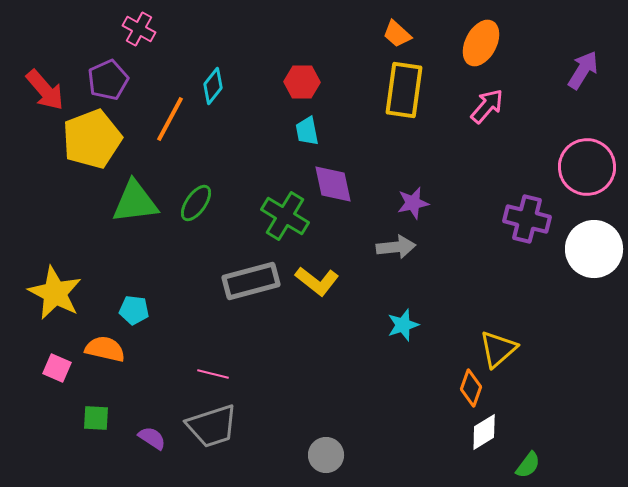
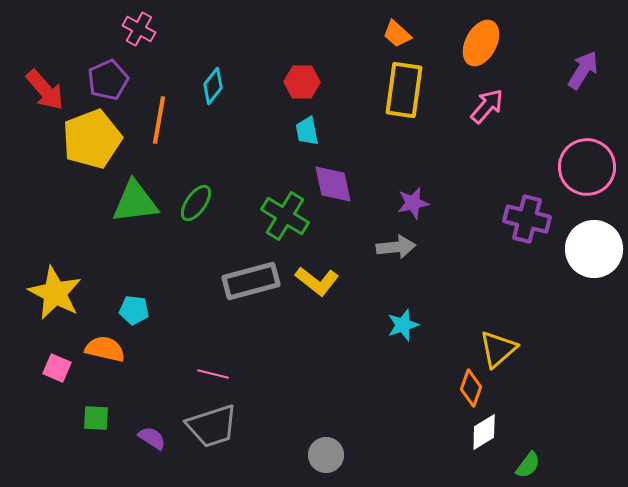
orange line: moved 11 px left, 1 px down; rotated 18 degrees counterclockwise
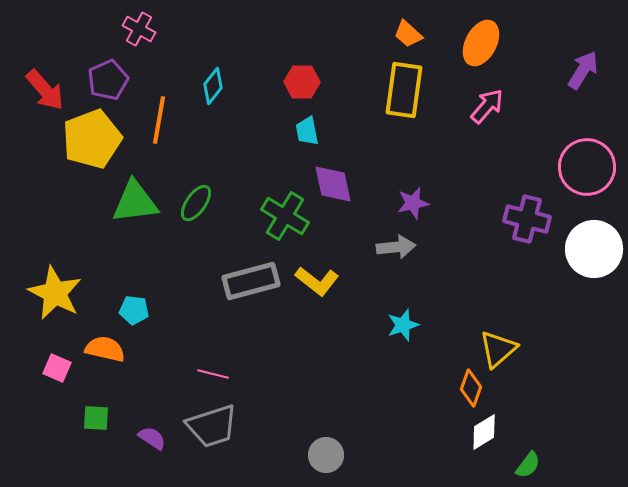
orange trapezoid: moved 11 px right
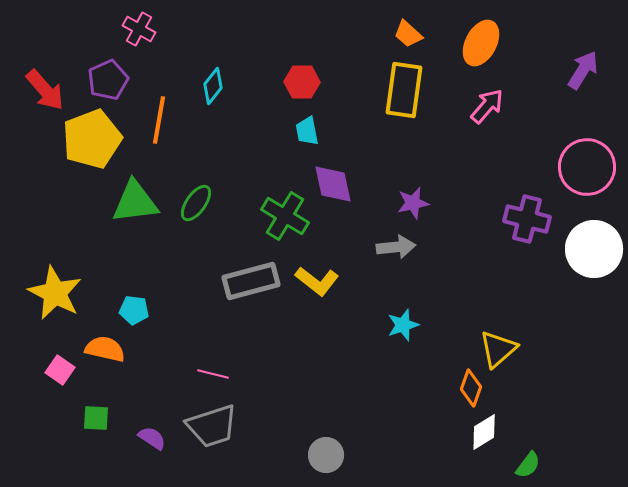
pink square: moved 3 px right, 2 px down; rotated 12 degrees clockwise
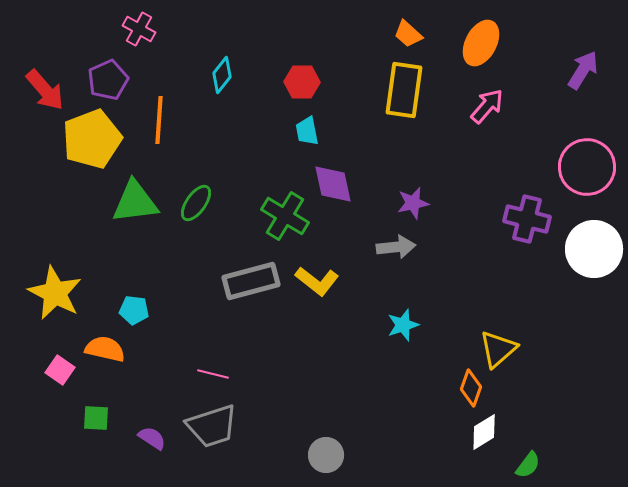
cyan diamond: moved 9 px right, 11 px up
orange line: rotated 6 degrees counterclockwise
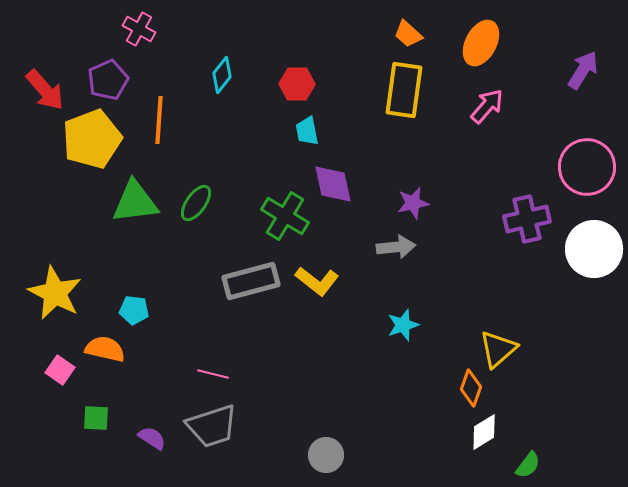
red hexagon: moved 5 px left, 2 px down
purple cross: rotated 27 degrees counterclockwise
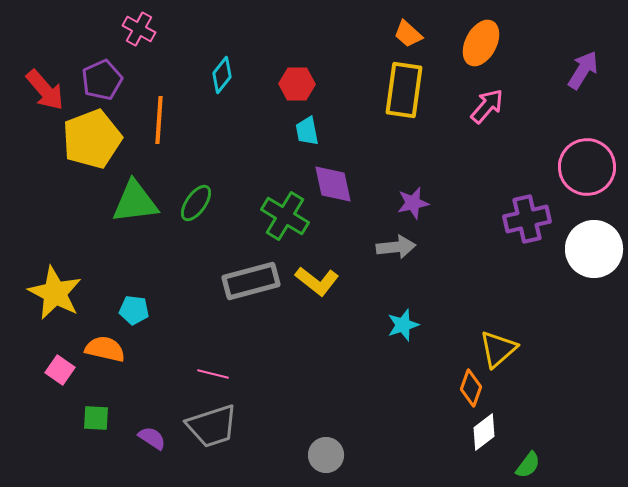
purple pentagon: moved 6 px left
white diamond: rotated 6 degrees counterclockwise
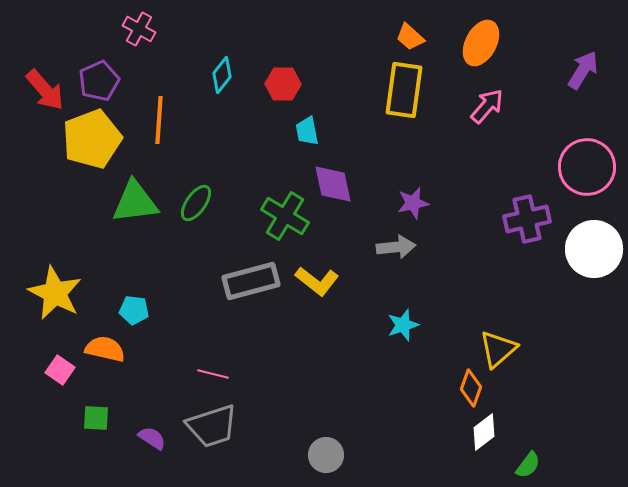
orange trapezoid: moved 2 px right, 3 px down
purple pentagon: moved 3 px left, 1 px down
red hexagon: moved 14 px left
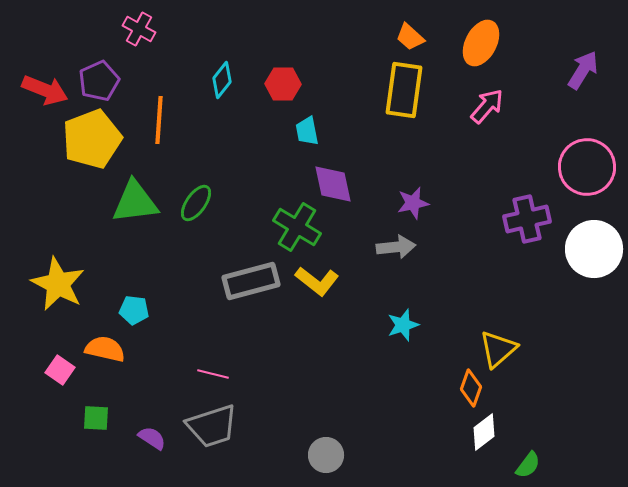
cyan diamond: moved 5 px down
red arrow: rotated 27 degrees counterclockwise
green cross: moved 12 px right, 11 px down
yellow star: moved 3 px right, 9 px up
